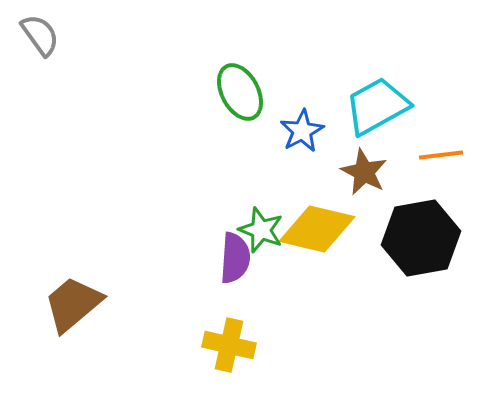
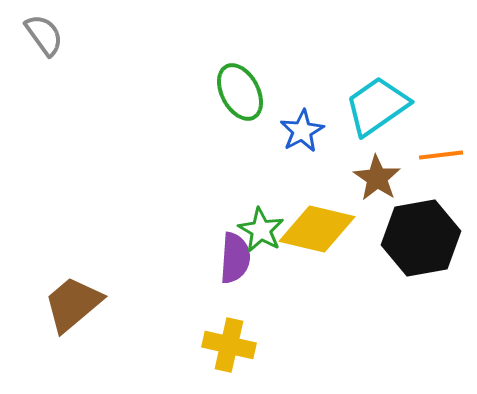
gray semicircle: moved 4 px right
cyan trapezoid: rotated 6 degrees counterclockwise
brown star: moved 13 px right, 6 px down; rotated 6 degrees clockwise
green star: rotated 9 degrees clockwise
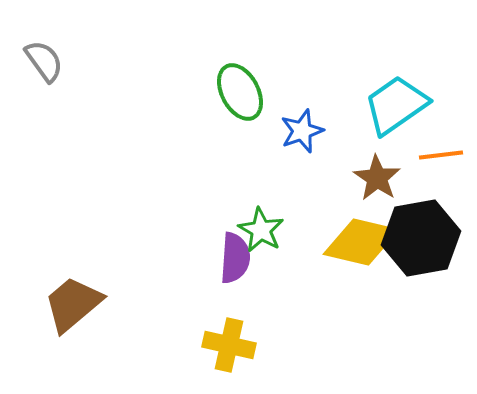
gray semicircle: moved 26 px down
cyan trapezoid: moved 19 px right, 1 px up
blue star: rotated 9 degrees clockwise
yellow diamond: moved 44 px right, 13 px down
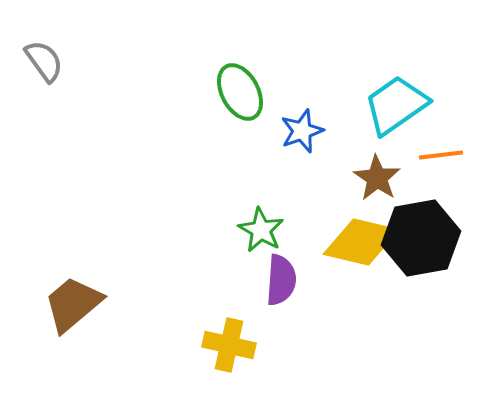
purple semicircle: moved 46 px right, 22 px down
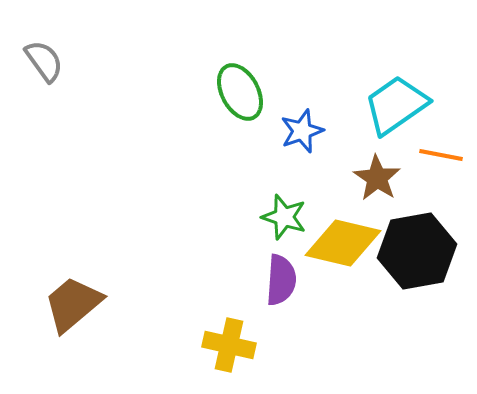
orange line: rotated 18 degrees clockwise
green star: moved 23 px right, 13 px up; rotated 12 degrees counterclockwise
black hexagon: moved 4 px left, 13 px down
yellow diamond: moved 18 px left, 1 px down
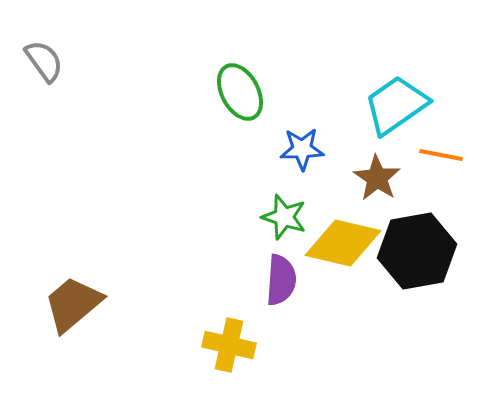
blue star: moved 18 px down; rotated 18 degrees clockwise
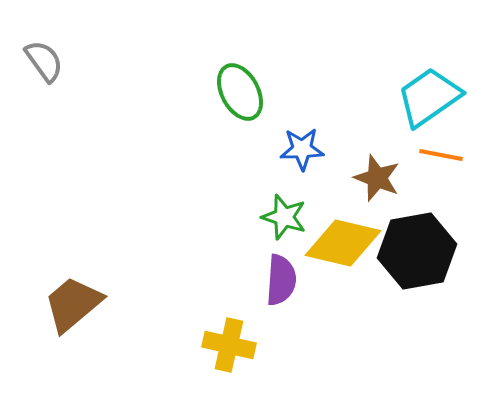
cyan trapezoid: moved 33 px right, 8 px up
brown star: rotated 12 degrees counterclockwise
